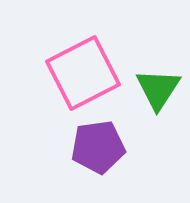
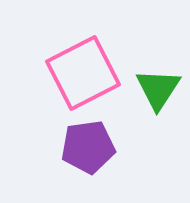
purple pentagon: moved 10 px left
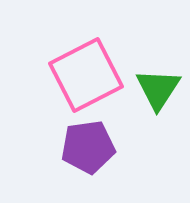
pink square: moved 3 px right, 2 px down
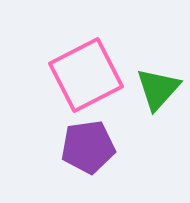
green triangle: rotated 9 degrees clockwise
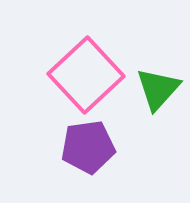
pink square: rotated 16 degrees counterclockwise
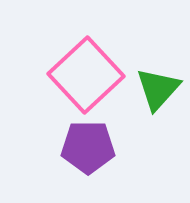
purple pentagon: rotated 8 degrees clockwise
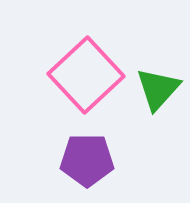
purple pentagon: moved 1 px left, 13 px down
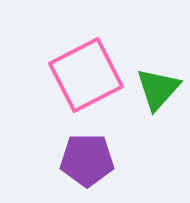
pink square: rotated 16 degrees clockwise
